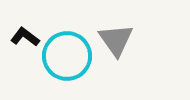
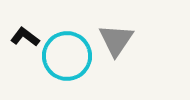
gray triangle: rotated 9 degrees clockwise
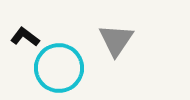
cyan circle: moved 8 px left, 12 px down
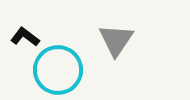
cyan circle: moved 1 px left, 2 px down
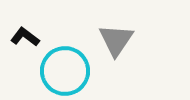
cyan circle: moved 7 px right, 1 px down
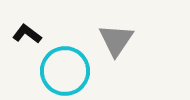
black L-shape: moved 2 px right, 3 px up
